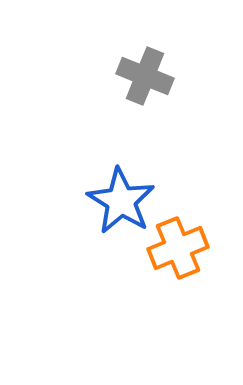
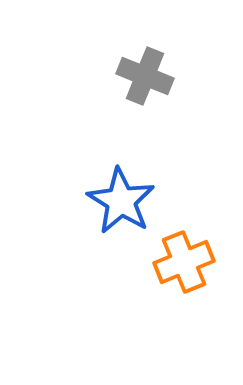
orange cross: moved 6 px right, 14 px down
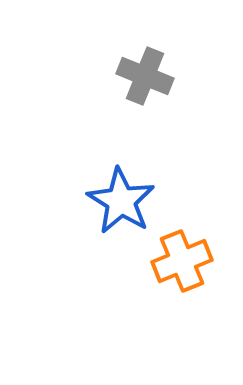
orange cross: moved 2 px left, 1 px up
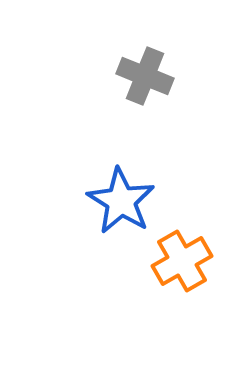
orange cross: rotated 8 degrees counterclockwise
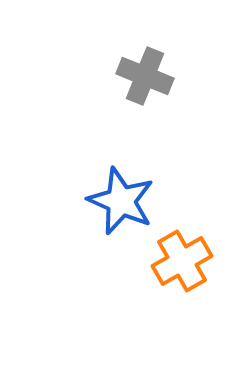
blue star: rotated 8 degrees counterclockwise
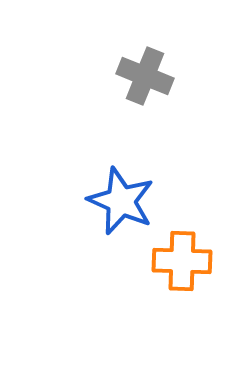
orange cross: rotated 32 degrees clockwise
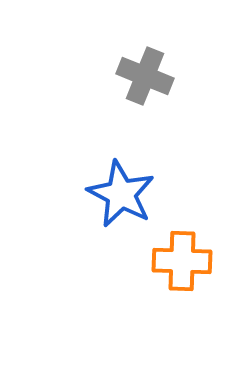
blue star: moved 7 px up; rotated 4 degrees clockwise
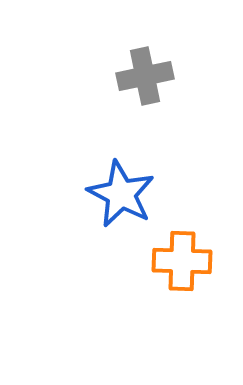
gray cross: rotated 34 degrees counterclockwise
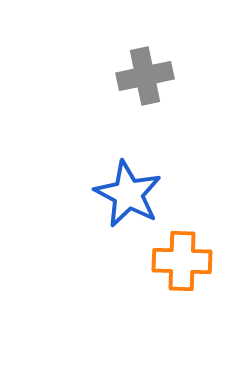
blue star: moved 7 px right
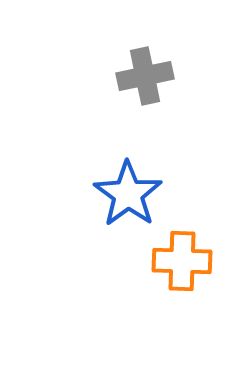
blue star: rotated 8 degrees clockwise
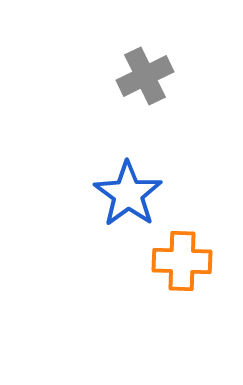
gray cross: rotated 14 degrees counterclockwise
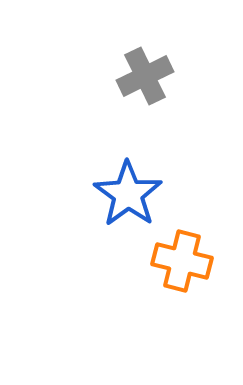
orange cross: rotated 12 degrees clockwise
